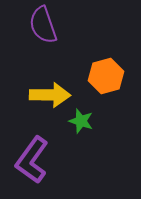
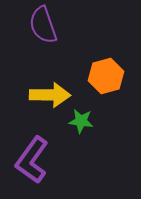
green star: rotated 10 degrees counterclockwise
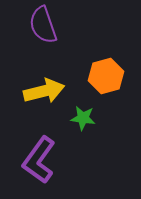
yellow arrow: moved 6 px left, 4 px up; rotated 15 degrees counterclockwise
green star: moved 2 px right, 3 px up
purple L-shape: moved 7 px right
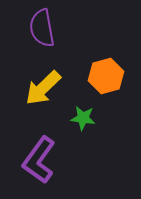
purple semicircle: moved 1 px left, 3 px down; rotated 9 degrees clockwise
yellow arrow: moved 1 px left, 3 px up; rotated 150 degrees clockwise
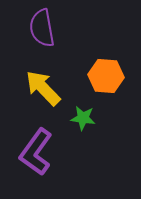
orange hexagon: rotated 20 degrees clockwise
yellow arrow: rotated 90 degrees clockwise
purple L-shape: moved 3 px left, 8 px up
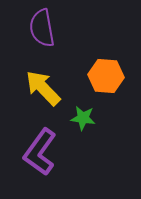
purple L-shape: moved 4 px right
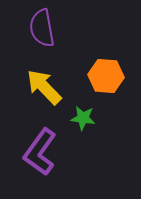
yellow arrow: moved 1 px right, 1 px up
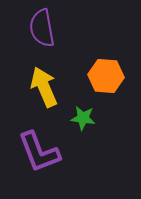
yellow arrow: rotated 21 degrees clockwise
purple L-shape: moved 1 px left; rotated 57 degrees counterclockwise
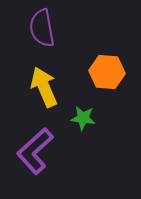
orange hexagon: moved 1 px right, 4 px up
purple L-shape: moved 4 px left, 1 px up; rotated 69 degrees clockwise
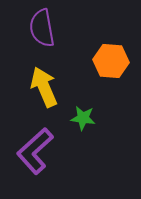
orange hexagon: moved 4 px right, 11 px up
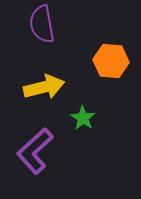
purple semicircle: moved 4 px up
yellow arrow: rotated 99 degrees clockwise
green star: rotated 25 degrees clockwise
